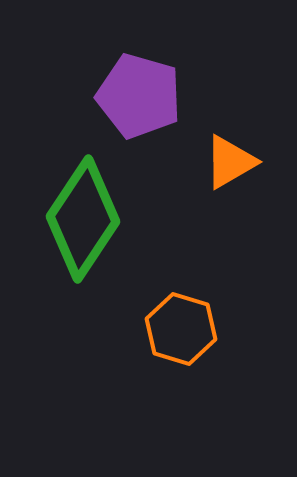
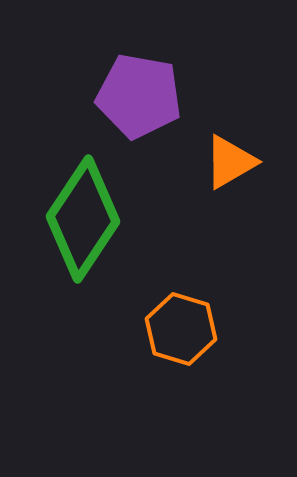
purple pentagon: rotated 6 degrees counterclockwise
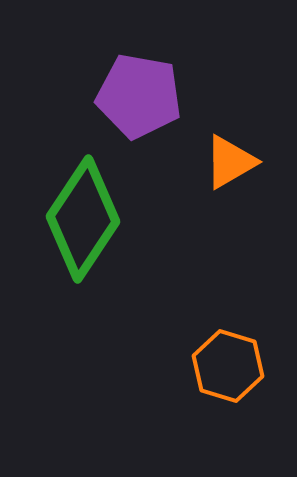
orange hexagon: moved 47 px right, 37 px down
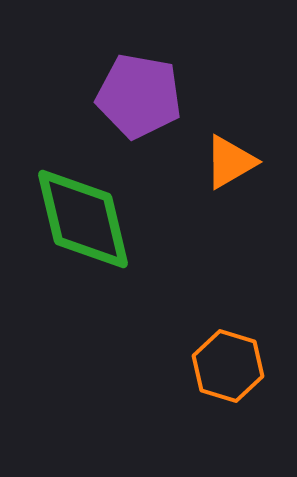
green diamond: rotated 47 degrees counterclockwise
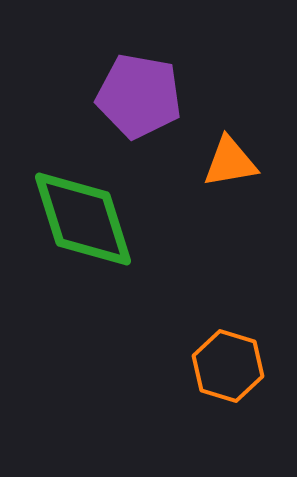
orange triangle: rotated 20 degrees clockwise
green diamond: rotated 4 degrees counterclockwise
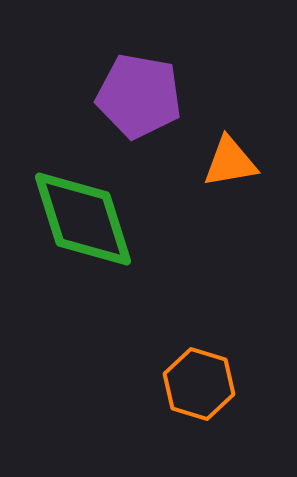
orange hexagon: moved 29 px left, 18 px down
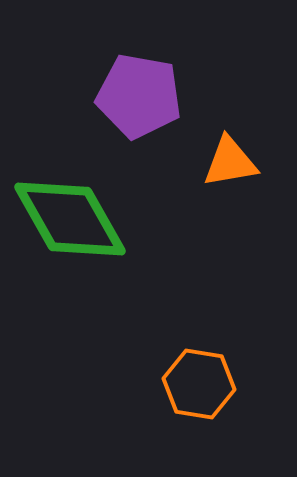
green diamond: moved 13 px left; rotated 12 degrees counterclockwise
orange hexagon: rotated 8 degrees counterclockwise
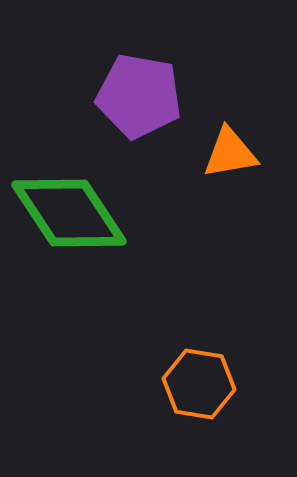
orange triangle: moved 9 px up
green diamond: moved 1 px left, 6 px up; rotated 4 degrees counterclockwise
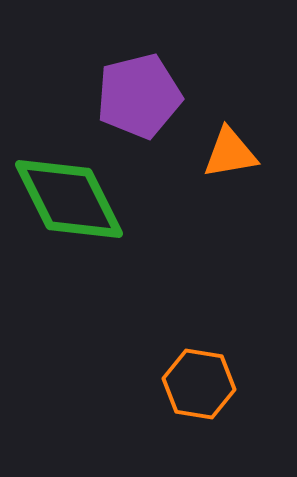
purple pentagon: rotated 24 degrees counterclockwise
green diamond: moved 14 px up; rotated 7 degrees clockwise
